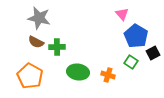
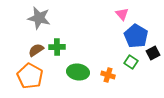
brown semicircle: moved 8 px down; rotated 119 degrees clockwise
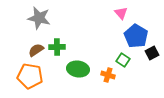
pink triangle: moved 1 px left, 1 px up
black square: moved 1 px left
green square: moved 8 px left, 2 px up
green ellipse: moved 3 px up
orange pentagon: rotated 20 degrees counterclockwise
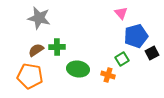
blue pentagon: rotated 25 degrees clockwise
green square: moved 1 px left, 1 px up; rotated 24 degrees clockwise
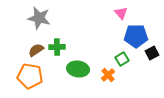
blue pentagon: rotated 15 degrees clockwise
orange cross: rotated 32 degrees clockwise
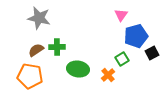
pink triangle: moved 2 px down; rotated 16 degrees clockwise
blue pentagon: rotated 15 degrees counterclockwise
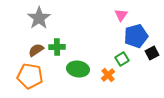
gray star: rotated 25 degrees clockwise
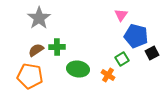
blue pentagon: rotated 30 degrees clockwise
orange cross: rotated 16 degrees counterclockwise
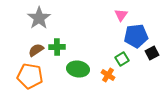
blue pentagon: rotated 20 degrees counterclockwise
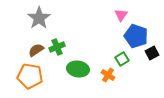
blue pentagon: rotated 25 degrees clockwise
green cross: rotated 21 degrees counterclockwise
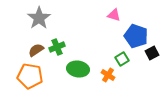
pink triangle: moved 7 px left; rotated 48 degrees counterclockwise
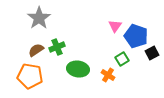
pink triangle: moved 1 px right, 11 px down; rotated 48 degrees clockwise
